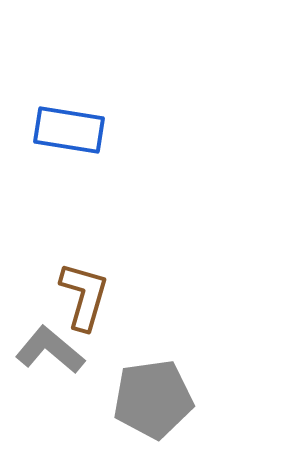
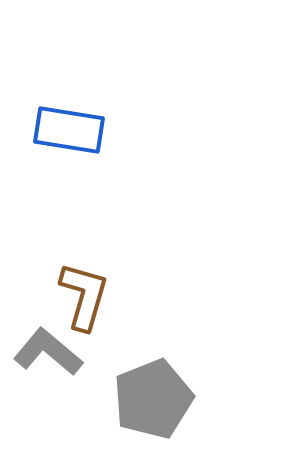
gray L-shape: moved 2 px left, 2 px down
gray pentagon: rotated 14 degrees counterclockwise
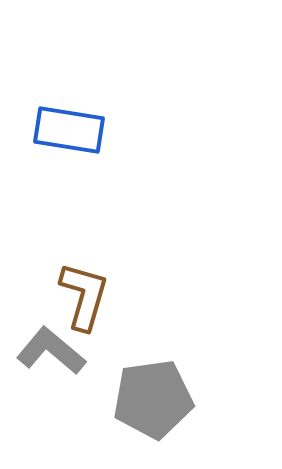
gray L-shape: moved 3 px right, 1 px up
gray pentagon: rotated 14 degrees clockwise
